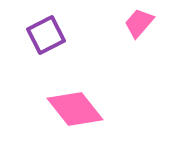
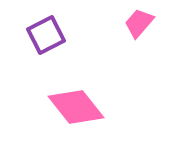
pink diamond: moved 1 px right, 2 px up
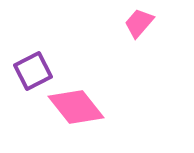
purple square: moved 13 px left, 36 px down
